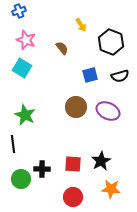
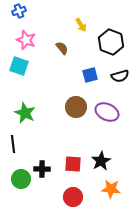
cyan square: moved 3 px left, 2 px up; rotated 12 degrees counterclockwise
purple ellipse: moved 1 px left, 1 px down
green star: moved 2 px up
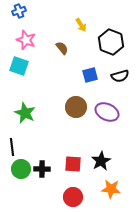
black line: moved 1 px left, 3 px down
green circle: moved 10 px up
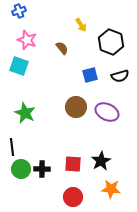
pink star: moved 1 px right
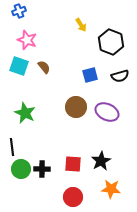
brown semicircle: moved 18 px left, 19 px down
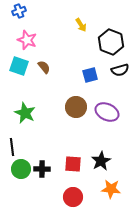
black semicircle: moved 6 px up
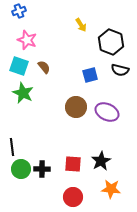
black semicircle: rotated 30 degrees clockwise
green star: moved 2 px left, 20 px up
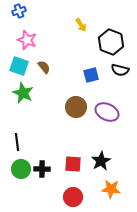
blue square: moved 1 px right
black line: moved 5 px right, 5 px up
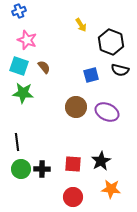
green star: rotated 20 degrees counterclockwise
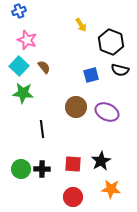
cyan square: rotated 24 degrees clockwise
black line: moved 25 px right, 13 px up
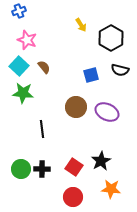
black hexagon: moved 4 px up; rotated 10 degrees clockwise
red square: moved 1 px right, 3 px down; rotated 30 degrees clockwise
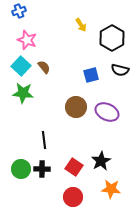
black hexagon: moved 1 px right
cyan square: moved 2 px right
black line: moved 2 px right, 11 px down
